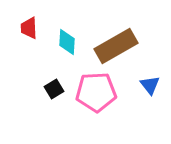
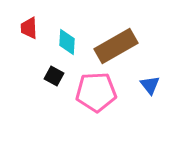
black square: moved 13 px up; rotated 30 degrees counterclockwise
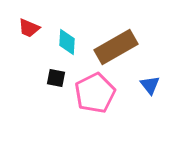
red trapezoid: rotated 65 degrees counterclockwise
brown rectangle: moved 1 px down
black square: moved 2 px right, 2 px down; rotated 18 degrees counterclockwise
pink pentagon: moved 1 px left, 1 px down; rotated 24 degrees counterclockwise
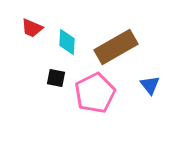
red trapezoid: moved 3 px right
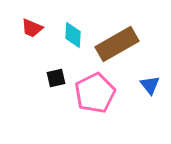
cyan diamond: moved 6 px right, 7 px up
brown rectangle: moved 1 px right, 3 px up
black square: rotated 24 degrees counterclockwise
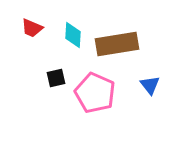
brown rectangle: rotated 21 degrees clockwise
pink pentagon: rotated 21 degrees counterclockwise
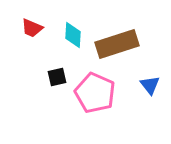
brown rectangle: rotated 9 degrees counterclockwise
black square: moved 1 px right, 1 px up
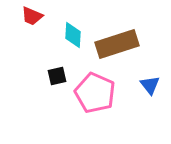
red trapezoid: moved 12 px up
black square: moved 1 px up
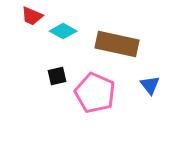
cyan diamond: moved 10 px left, 4 px up; rotated 64 degrees counterclockwise
brown rectangle: rotated 30 degrees clockwise
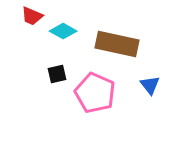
black square: moved 2 px up
